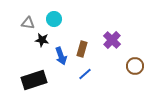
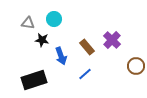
brown rectangle: moved 5 px right, 2 px up; rotated 56 degrees counterclockwise
brown circle: moved 1 px right
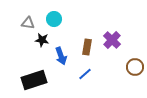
brown rectangle: rotated 49 degrees clockwise
brown circle: moved 1 px left, 1 px down
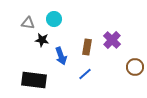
black rectangle: rotated 25 degrees clockwise
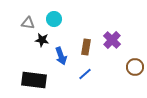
brown rectangle: moved 1 px left
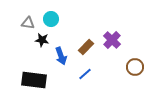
cyan circle: moved 3 px left
brown rectangle: rotated 35 degrees clockwise
